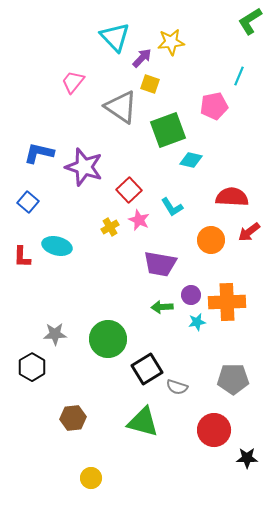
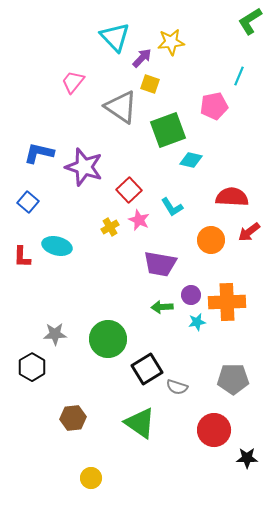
green triangle: moved 3 px left, 1 px down; rotated 20 degrees clockwise
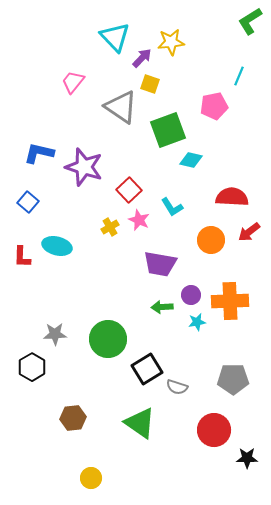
orange cross: moved 3 px right, 1 px up
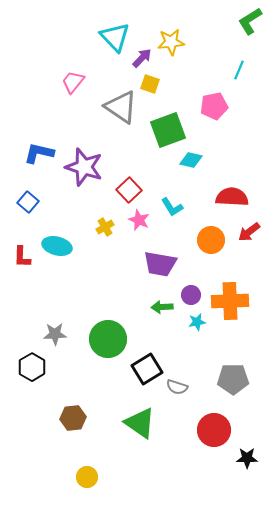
cyan line: moved 6 px up
yellow cross: moved 5 px left
yellow circle: moved 4 px left, 1 px up
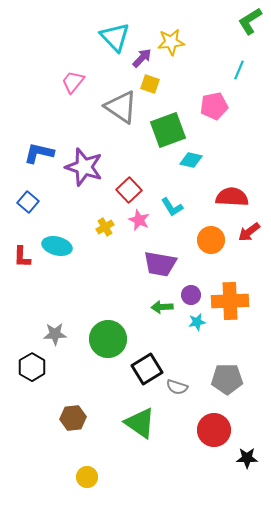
gray pentagon: moved 6 px left
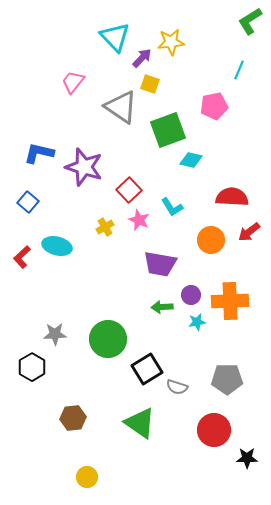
red L-shape: rotated 45 degrees clockwise
